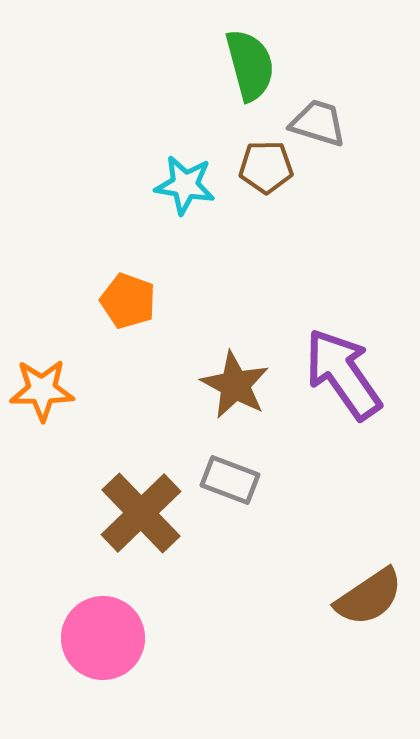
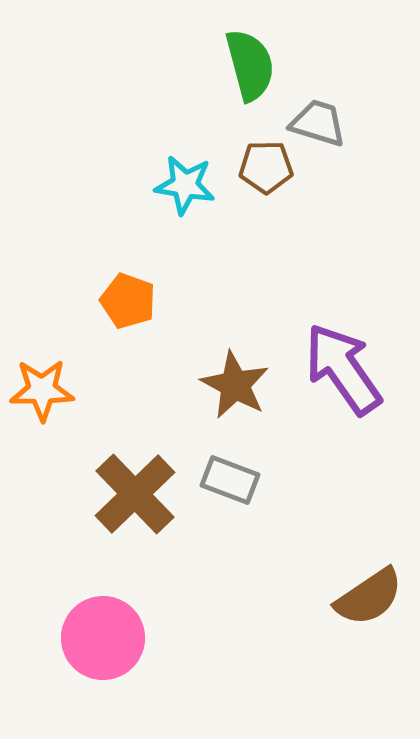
purple arrow: moved 5 px up
brown cross: moved 6 px left, 19 px up
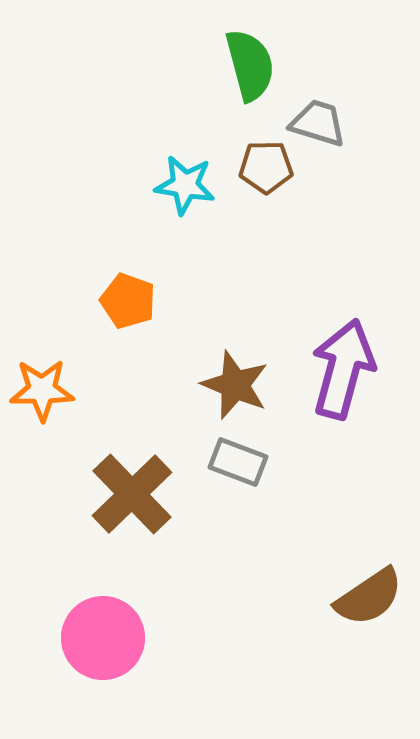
purple arrow: rotated 50 degrees clockwise
brown star: rotated 6 degrees counterclockwise
gray rectangle: moved 8 px right, 18 px up
brown cross: moved 3 px left
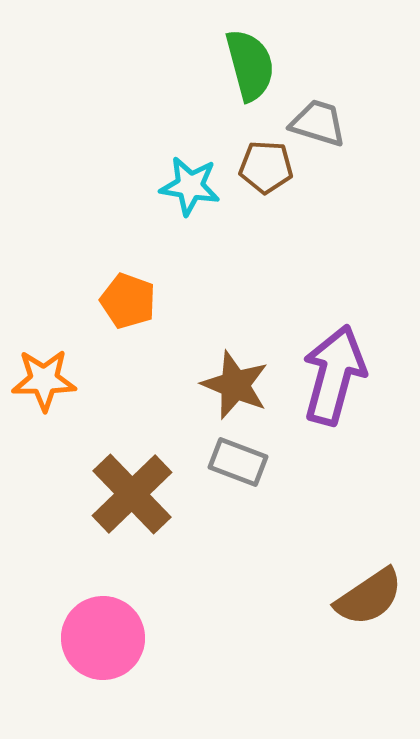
brown pentagon: rotated 4 degrees clockwise
cyan star: moved 5 px right, 1 px down
purple arrow: moved 9 px left, 6 px down
orange star: moved 2 px right, 10 px up
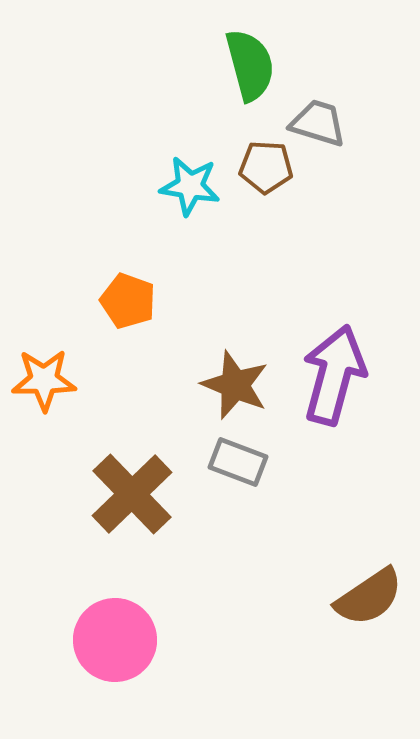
pink circle: moved 12 px right, 2 px down
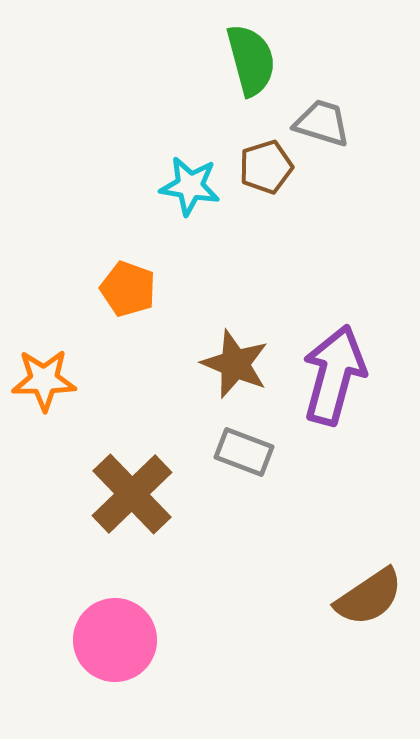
green semicircle: moved 1 px right, 5 px up
gray trapezoid: moved 4 px right
brown pentagon: rotated 20 degrees counterclockwise
orange pentagon: moved 12 px up
brown star: moved 21 px up
gray rectangle: moved 6 px right, 10 px up
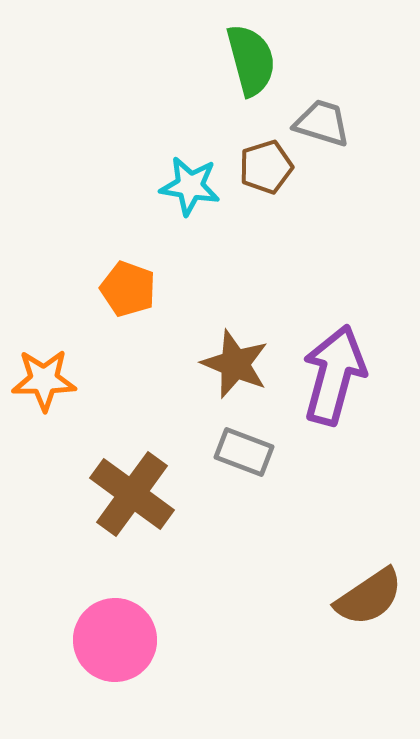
brown cross: rotated 10 degrees counterclockwise
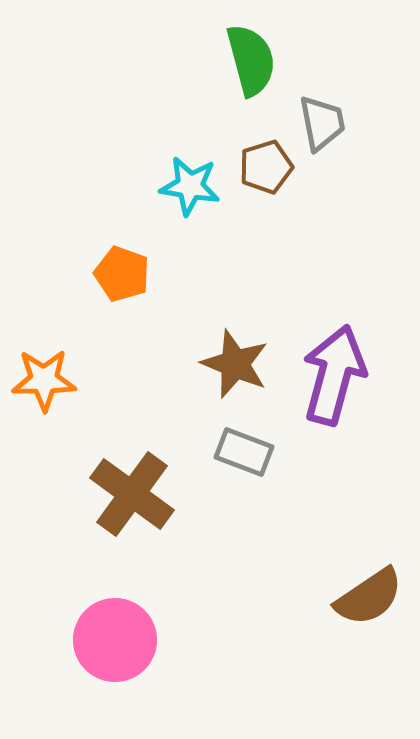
gray trapezoid: rotated 62 degrees clockwise
orange pentagon: moved 6 px left, 15 px up
